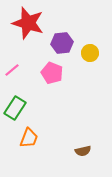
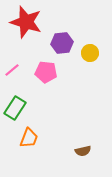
red star: moved 2 px left, 1 px up
pink pentagon: moved 6 px left, 1 px up; rotated 15 degrees counterclockwise
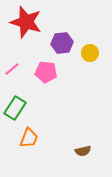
pink line: moved 1 px up
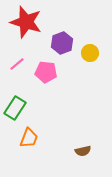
purple hexagon: rotated 15 degrees counterclockwise
pink line: moved 5 px right, 5 px up
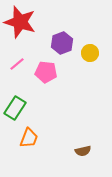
red star: moved 6 px left
